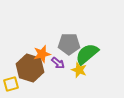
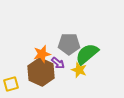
brown hexagon: moved 11 px right, 4 px down; rotated 8 degrees clockwise
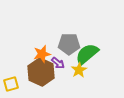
yellow star: rotated 21 degrees clockwise
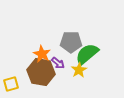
gray pentagon: moved 2 px right, 2 px up
orange star: rotated 30 degrees counterclockwise
brown hexagon: rotated 16 degrees counterclockwise
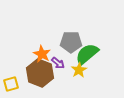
brown hexagon: moved 1 px left, 1 px down; rotated 12 degrees clockwise
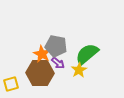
gray pentagon: moved 15 px left, 4 px down; rotated 10 degrees clockwise
brown hexagon: rotated 20 degrees counterclockwise
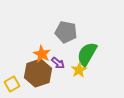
gray pentagon: moved 10 px right, 14 px up
green semicircle: rotated 20 degrees counterclockwise
brown hexagon: moved 2 px left; rotated 20 degrees counterclockwise
yellow square: moved 1 px right; rotated 14 degrees counterclockwise
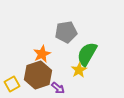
gray pentagon: rotated 20 degrees counterclockwise
orange star: rotated 18 degrees clockwise
purple arrow: moved 25 px down
brown hexagon: moved 2 px down
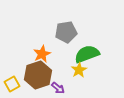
green semicircle: rotated 40 degrees clockwise
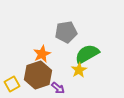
green semicircle: rotated 10 degrees counterclockwise
